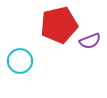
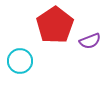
red pentagon: moved 4 px left; rotated 21 degrees counterclockwise
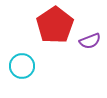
cyan circle: moved 2 px right, 5 px down
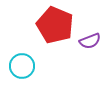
red pentagon: rotated 15 degrees counterclockwise
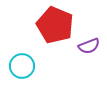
purple semicircle: moved 1 px left, 5 px down
